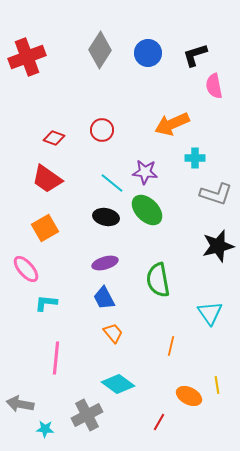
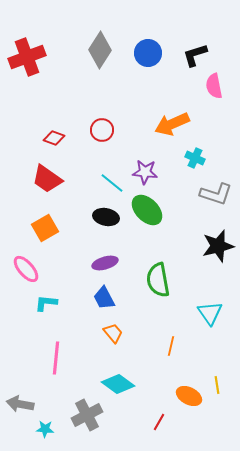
cyan cross: rotated 24 degrees clockwise
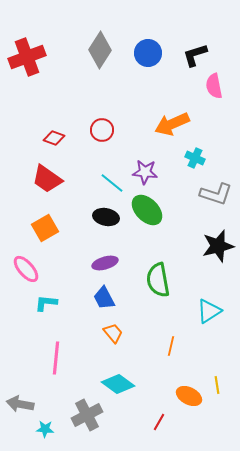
cyan triangle: moved 1 px left, 2 px up; rotated 32 degrees clockwise
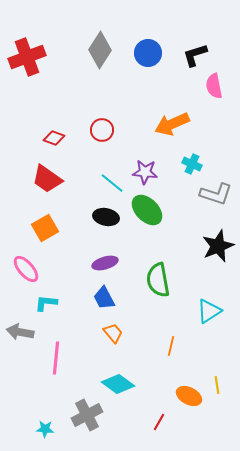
cyan cross: moved 3 px left, 6 px down
black star: rotated 8 degrees counterclockwise
gray arrow: moved 72 px up
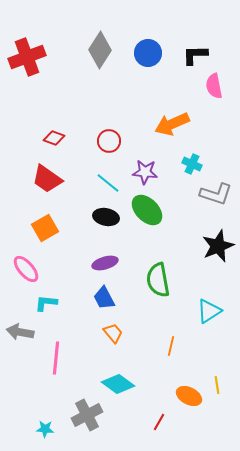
black L-shape: rotated 16 degrees clockwise
red circle: moved 7 px right, 11 px down
cyan line: moved 4 px left
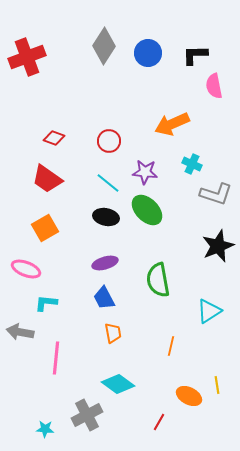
gray diamond: moved 4 px right, 4 px up
pink ellipse: rotated 28 degrees counterclockwise
orange trapezoid: rotated 30 degrees clockwise
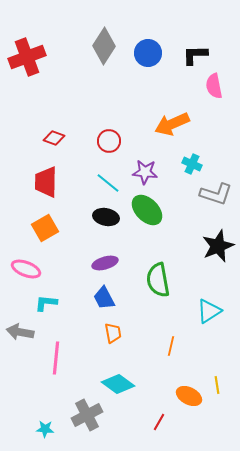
red trapezoid: moved 1 px left, 3 px down; rotated 56 degrees clockwise
